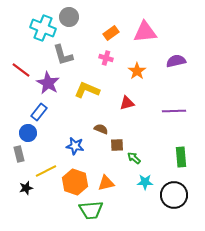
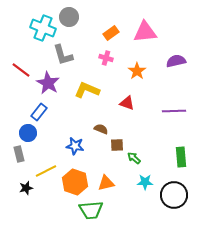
red triangle: rotated 35 degrees clockwise
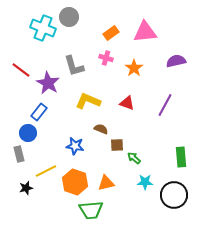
gray L-shape: moved 11 px right, 11 px down
orange star: moved 3 px left, 3 px up
yellow L-shape: moved 1 px right, 11 px down
purple line: moved 9 px left, 6 px up; rotated 60 degrees counterclockwise
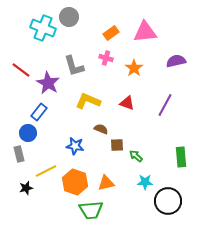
green arrow: moved 2 px right, 2 px up
black circle: moved 6 px left, 6 px down
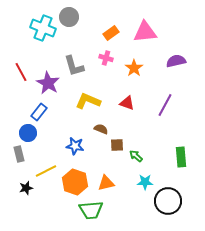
red line: moved 2 px down; rotated 24 degrees clockwise
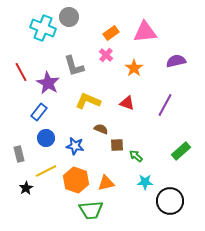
pink cross: moved 3 px up; rotated 24 degrees clockwise
blue circle: moved 18 px right, 5 px down
green rectangle: moved 6 px up; rotated 54 degrees clockwise
orange hexagon: moved 1 px right, 2 px up
black star: rotated 16 degrees counterclockwise
black circle: moved 2 px right
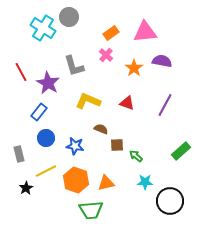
cyan cross: rotated 10 degrees clockwise
purple semicircle: moved 14 px left; rotated 24 degrees clockwise
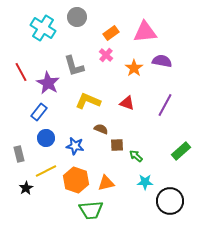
gray circle: moved 8 px right
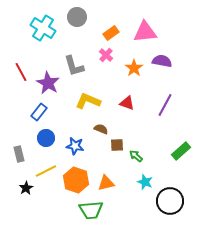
cyan star: rotated 21 degrees clockwise
